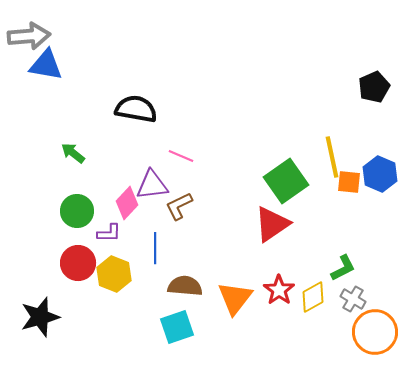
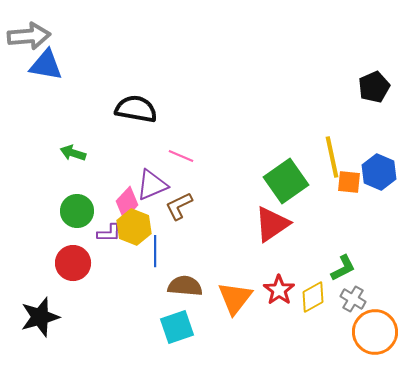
green arrow: rotated 20 degrees counterclockwise
blue hexagon: moved 1 px left, 2 px up
purple triangle: rotated 16 degrees counterclockwise
blue line: moved 3 px down
red circle: moved 5 px left
yellow hexagon: moved 20 px right, 47 px up
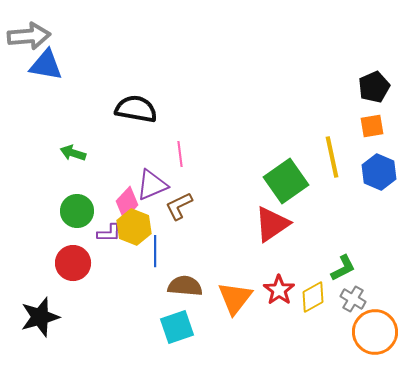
pink line: moved 1 px left, 2 px up; rotated 60 degrees clockwise
orange square: moved 23 px right, 56 px up; rotated 15 degrees counterclockwise
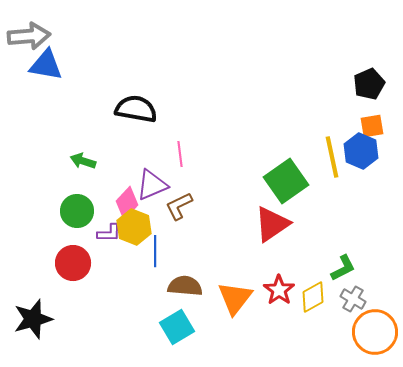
black pentagon: moved 5 px left, 3 px up
green arrow: moved 10 px right, 8 px down
blue hexagon: moved 18 px left, 21 px up
black star: moved 7 px left, 2 px down
cyan square: rotated 12 degrees counterclockwise
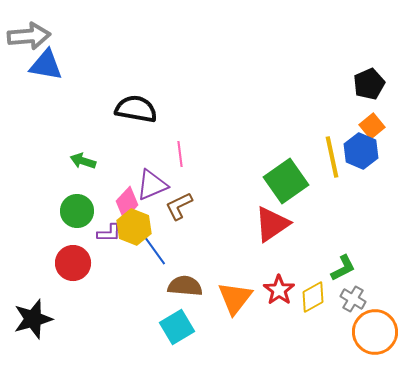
orange square: rotated 30 degrees counterclockwise
blue line: rotated 36 degrees counterclockwise
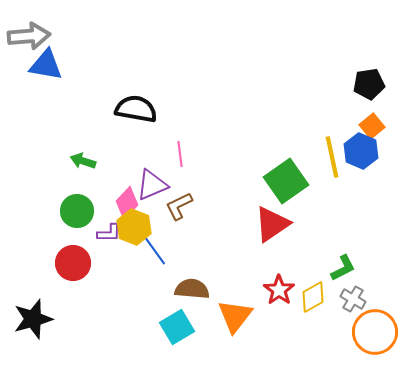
black pentagon: rotated 16 degrees clockwise
brown semicircle: moved 7 px right, 3 px down
orange triangle: moved 18 px down
